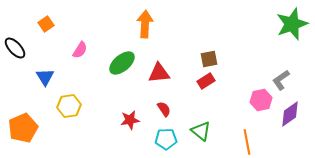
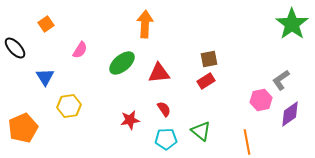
green star: rotated 16 degrees counterclockwise
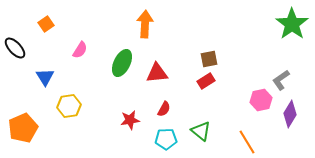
green ellipse: rotated 24 degrees counterclockwise
red triangle: moved 2 px left
red semicircle: rotated 63 degrees clockwise
purple diamond: rotated 24 degrees counterclockwise
orange line: rotated 20 degrees counterclockwise
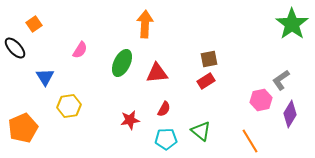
orange square: moved 12 px left
orange line: moved 3 px right, 1 px up
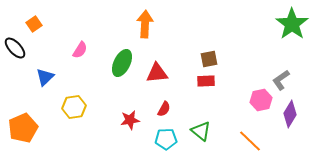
blue triangle: rotated 18 degrees clockwise
red rectangle: rotated 30 degrees clockwise
yellow hexagon: moved 5 px right, 1 px down
orange line: rotated 15 degrees counterclockwise
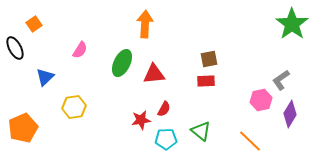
black ellipse: rotated 15 degrees clockwise
red triangle: moved 3 px left, 1 px down
red star: moved 11 px right
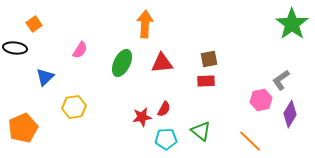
black ellipse: rotated 55 degrees counterclockwise
red triangle: moved 8 px right, 11 px up
red star: moved 1 px right, 3 px up
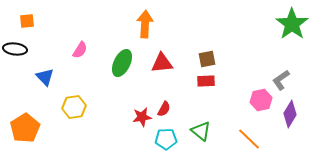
orange square: moved 7 px left, 3 px up; rotated 28 degrees clockwise
black ellipse: moved 1 px down
brown square: moved 2 px left
blue triangle: rotated 30 degrees counterclockwise
orange pentagon: moved 2 px right; rotated 8 degrees counterclockwise
orange line: moved 1 px left, 2 px up
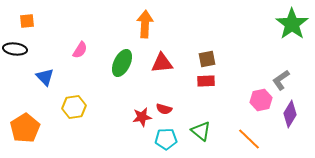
red semicircle: rotated 77 degrees clockwise
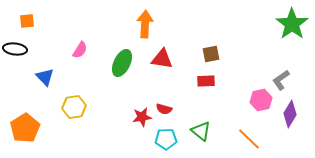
brown square: moved 4 px right, 5 px up
red triangle: moved 4 px up; rotated 15 degrees clockwise
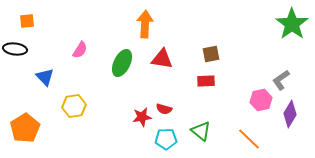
yellow hexagon: moved 1 px up
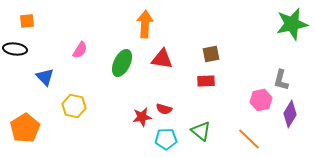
green star: rotated 24 degrees clockwise
gray L-shape: rotated 40 degrees counterclockwise
yellow hexagon: rotated 20 degrees clockwise
